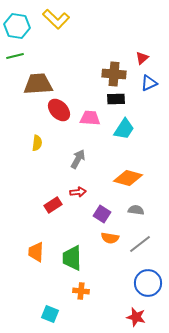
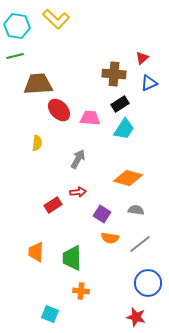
black rectangle: moved 4 px right, 5 px down; rotated 30 degrees counterclockwise
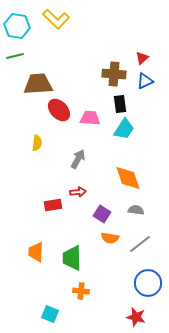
blue triangle: moved 4 px left, 2 px up
black rectangle: rotated 66 degrees counterclockwise
orange diamond: rotated 56 degrees clockwise
red rectangle: rotated 24 degrees clockwise
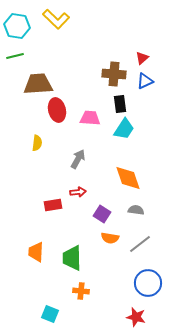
red ellipse: moved 2 px left; rotated 30 degrees clockwise
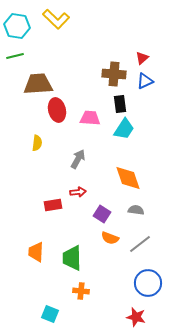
orange semicircle: rotated 12 degrees clockwise
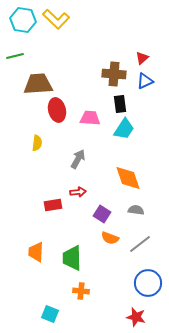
cyan hexagon: moved 6 px right, 6 px up
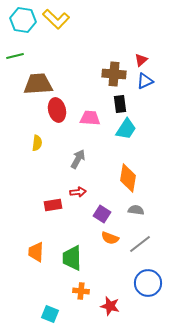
red triangle: moved 1 px left, 2 px down
cyan trapezoid: moved 2 px right
orange diamond: rotated 28 degrees clockwise
red star: moved 26 px left, 11 px up
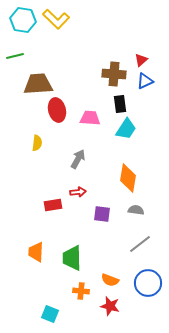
purple square: rotated 24 degrees counterclockwise
orange semicircle: moved 42 px down
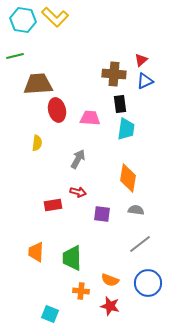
yellow L-shape: moved 1 px left, 2 px up
cyan trapezoid: rotated 25 degrees counterclockwise
red arrow: rotated 21 degrees clockwise
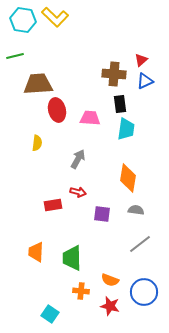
blue circle: moved 4 px left, 9 px down
cyan square: rotated 12 degrees clockwise
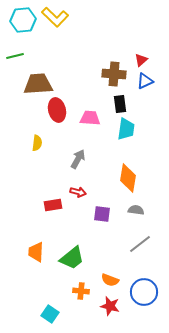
cyan hexagon: rotated 15 degrees counterclockwise
green trapezoid: rotated 128 degrees counterclockwise
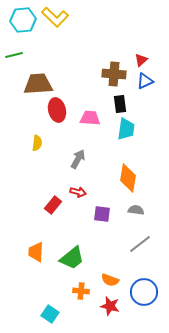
green line: moved 1 px left, 1 px up
red rectangle: rotated 42 degrees counterclockwise
